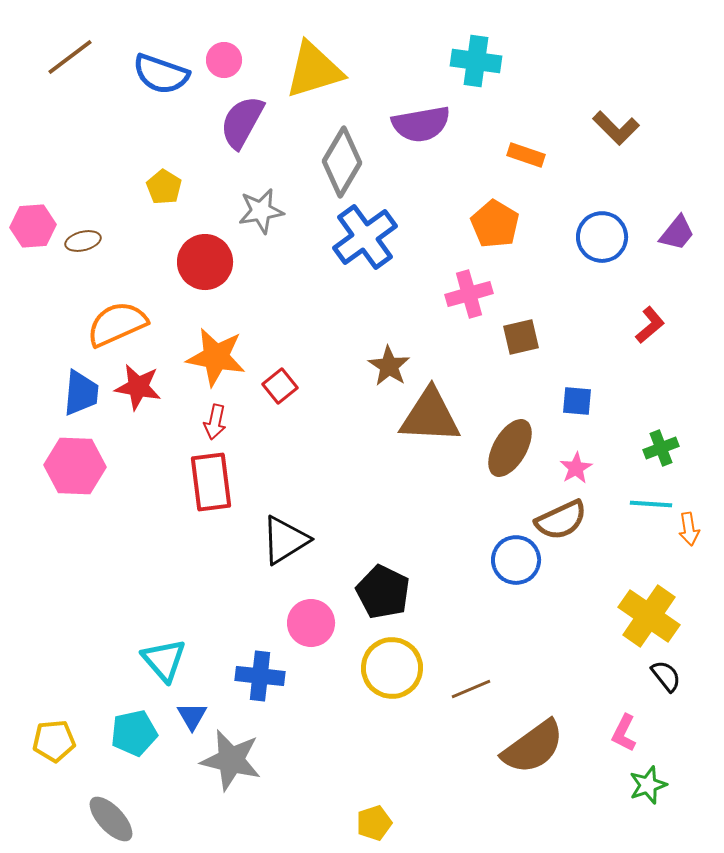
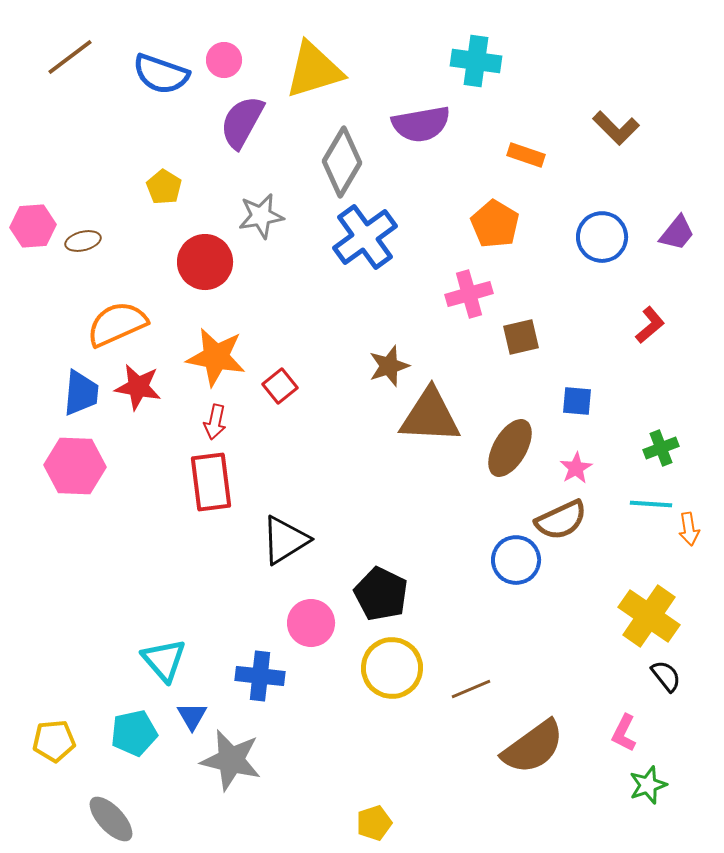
gray star at (261, 211): moved 5 px down
brown star at (389, 366): rotated 21 degrees clockwise
black pentagon at (383, 592): moved 2 px left, 2 px down
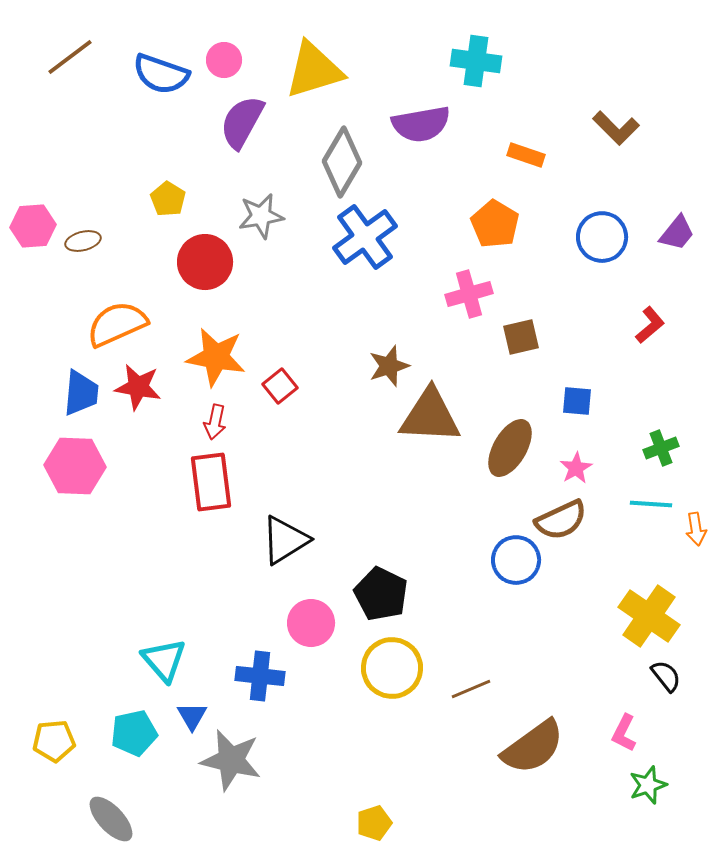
yellow pentagon at (164, 187): moved 4 px right, 12 px down
orange arrow at (689, 529): moved 7 px right
